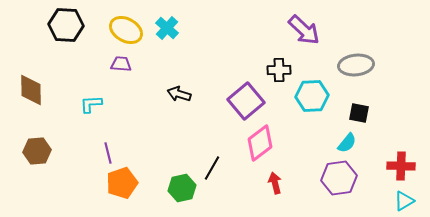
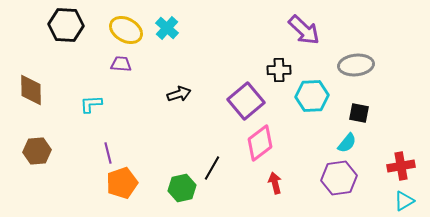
black arrow: rotated 145 degrees clockwise
red cross: rotated 12 degrees counterclockwise
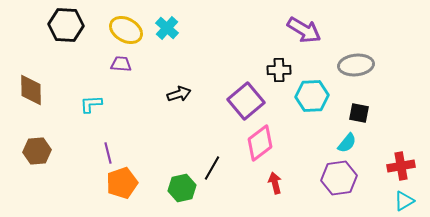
purple arrow: rotated 12 degrees counterclockwise
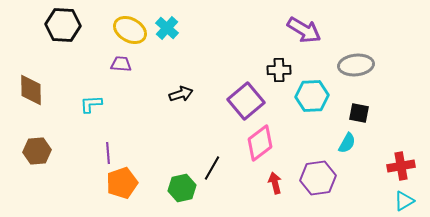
black hexagon: moved 3 px left
yellow ellipse: moved 4 px right
black arrow: moved 2 px right
cyan semicircle: rotated 10 degrees counterclockwise
purple line: rotated 10 degrees clockwise
purple hexagon: moved 21 px left
